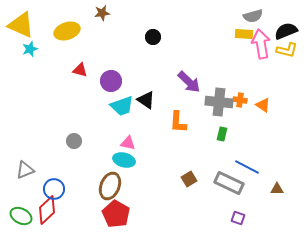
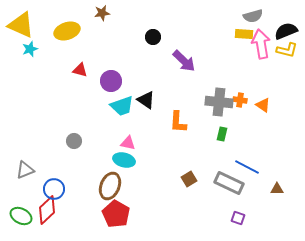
purple arrow: moved 5 px left, 21 px up
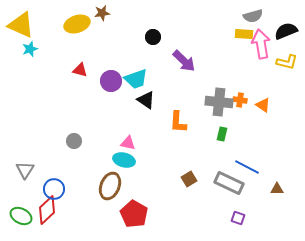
yellow ellipse: moved 10 px right, 7 px up
yellow L-shape: moved 12 px down
cyan trapezoid: moved 14 px right, 27 px up
gray triangle: rotated 36 degrees counterclockwise
red pentagon: moved 18 px right
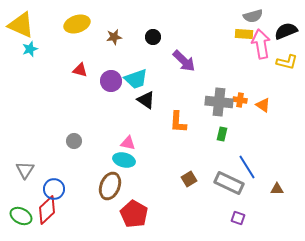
brown star: moved 12 px right, 24 px down
blue line: rotated 30 degrees clockwise
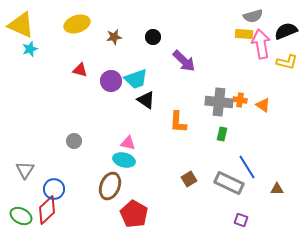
purple square: moved 3 px right, 2 px down
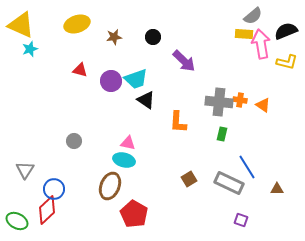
gray semicircle: rotated 24 degrees counterclockwise
green ellipse: moved 4 px left, 5 px down
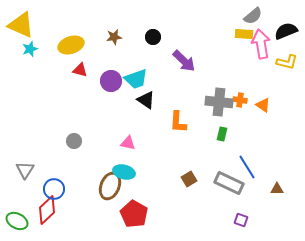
yellow ellipse: moved 6 px left, 21 px down
cyan ellipse: moved 12 px down
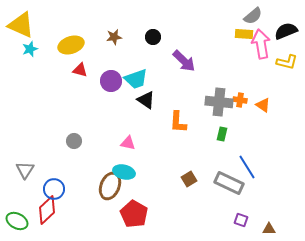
brown triangle: moved 8 px left, 40 px down
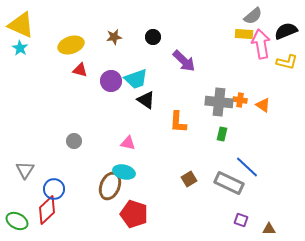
cyan star: moved 10 px left, 1 px up; rotated 21 degrees counterclockwise
blue line: rotated 15 degrees counterclockwise
red pentagon: rotated 12 degrees counterclockwise
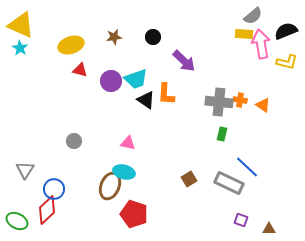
orange L-shape: moved 12 px left, 28 px up
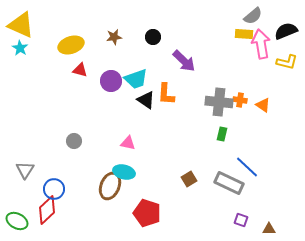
red pentagon: moved 13 px right, 1 px up
